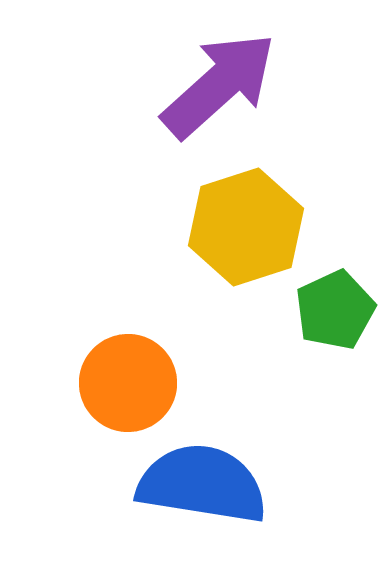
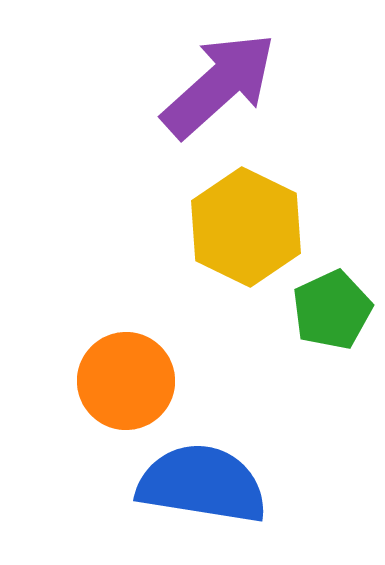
yellow hexagon: rotated 16 degrees counterclockwise
green pentagon: moved 3 px left
orange circle: moved 2 px left, 2 px up
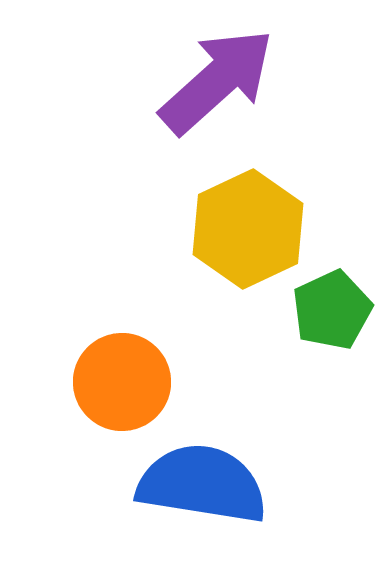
purple arrow: moved 2 px left, 4 px up
yellow hexagon: moved 2 px right, 2 px down; rotated 9 degrees clockwise
orange circle: moved 4 px left, 1 px down
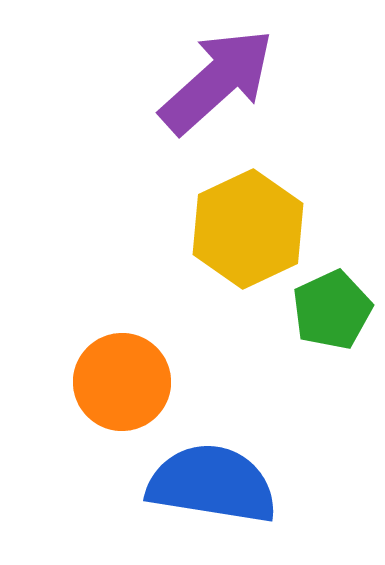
blue semicircle: moved 10 px right
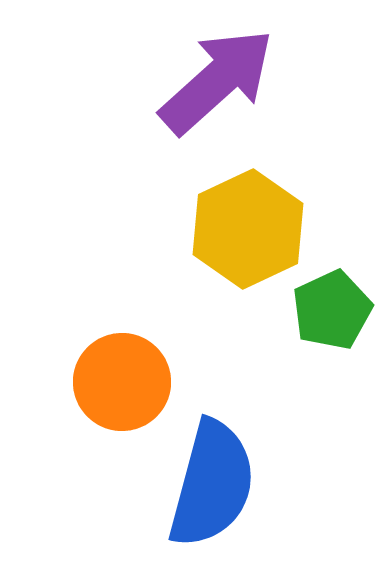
blue semicircle: rotated 96 degrees clockwise
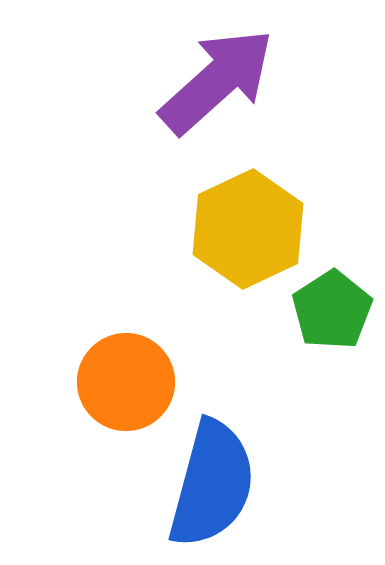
green pentagon: rotated 8 degrees counterclockwise
orange circle: moved 4 px right
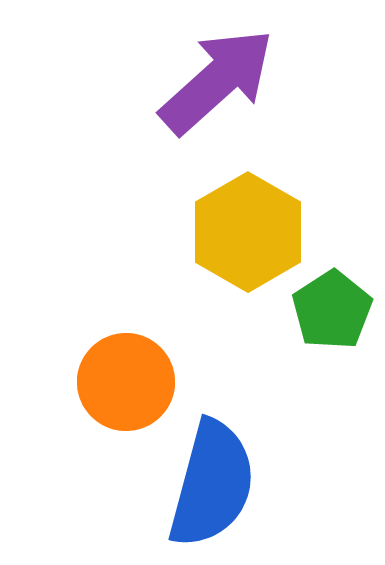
yellow hexagon: moved 3 px down; rotated 5 degrees counterclockwise
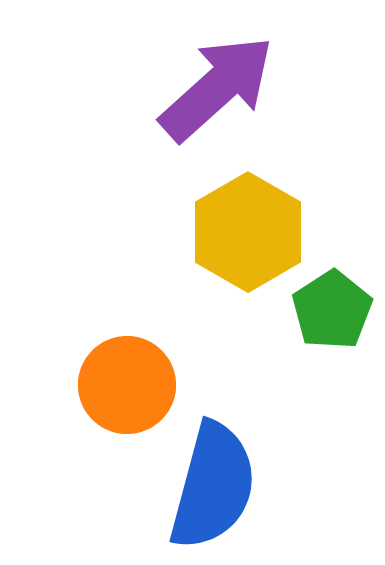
purple arrow: moved 7 px down
orange circle: moved 1 px right, 3 px down
blue semicircle: moved 1 px right, 2 px down
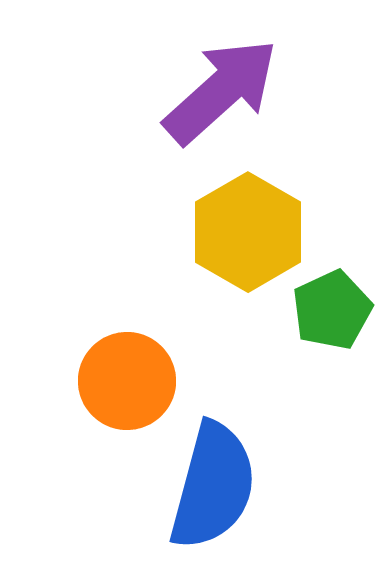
purple arrow: moved 4 px right, 3 px down
green pentagon: rotated 8 degrees clockwise
orange circle: moved 4 px up
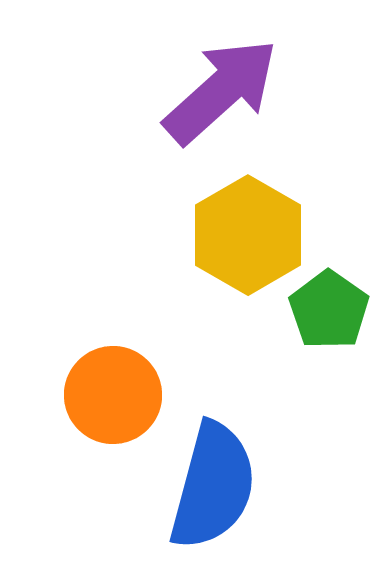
yellow hexagon: moved 3 px down
green pentagon: moved 3 px left; rotated 12 degrees counterclockwise
orange circle: moved 14 px left, 14 px down
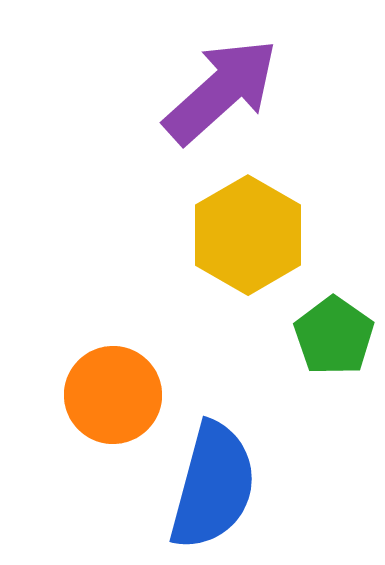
green pentagon: moved 5 px right, 26 px down
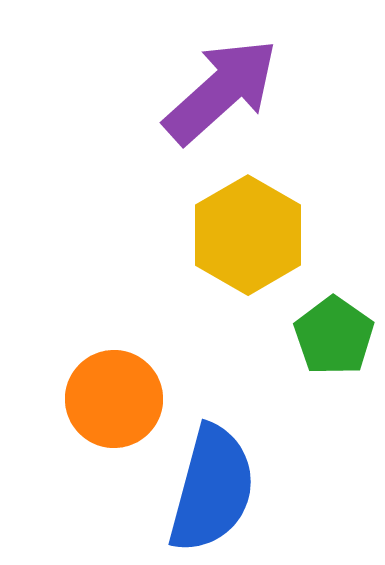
orange circle: moved 1 px right, 4 px down
blue semicircle: moved 1 px left, 3 px down
